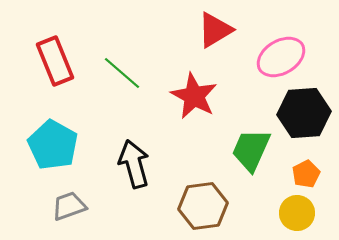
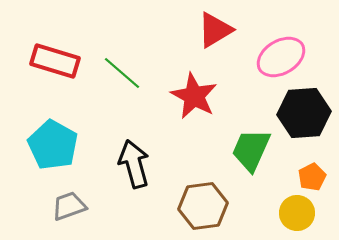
red rectangle: rotated 51 degrees counterclockwise
orange pentagon: moved 6 px right, 3 px down
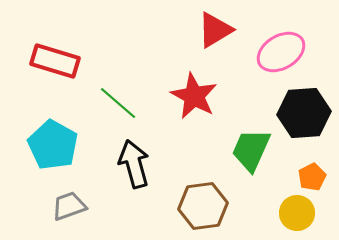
pink ellipse: moved 5 px up
green line: moved 4 px left, 30 px down
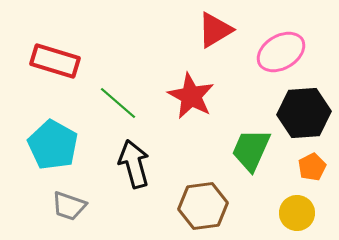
red star: moved 3 px left
orange pentagon: moved 10 px up
gray trapezoid: rotated 141 degrees counterclockwise
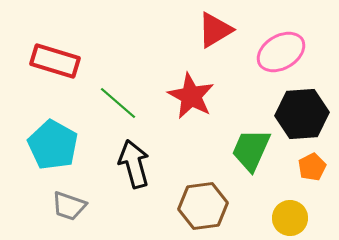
black hexagon: moved 2 px left, 1 px down
yellow circle: moved 7 px left, 5 px down
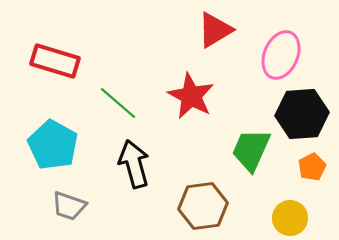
pink ellipse: moved 3 px down; rotated 36 degrees counterclockwise
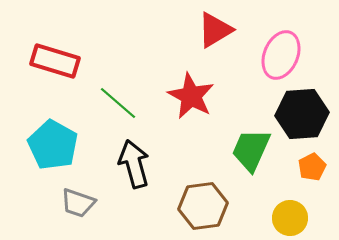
gray trapezoid: moved 9 px right, 3 px up
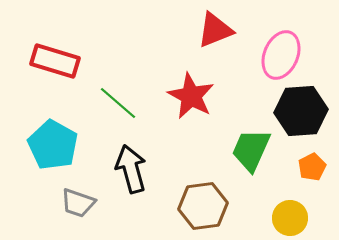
red triangle: rotated 9 degrees clockwise
black hexagon: moved 1 px left, 3 px up
black arrow: moved 3 px left, 5 px down
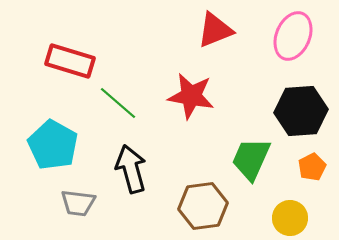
pink ellipse: moved 12 px right, 19 px up
red rectangle: moved 15 px right
red star: rotated 18 degrees counterclockwise
green trapezoid: moved 9 px down
gray trapezoid: rotated 12 degrees counterclockwise
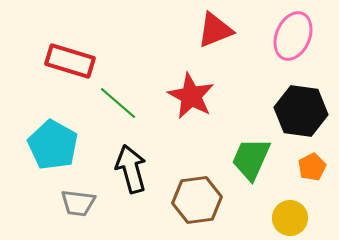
red star: rotated 18 degrees clockwise
black hexagon: rotated 12 degrees clockwise
brown hexagon: moved 6 px left, 6 px up
